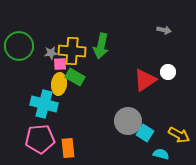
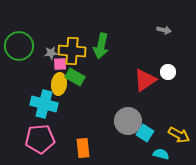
orange rectangle: moved 15 px right
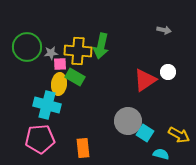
green circle: moved 8 px right, 1 px down
yellow cross: moved 6 px right
cyan cross: moved 3 px right, 1 px down
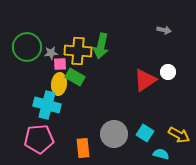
gray circle: moved 14 px left, 13 px down
pink pentagon: moved 1 px left
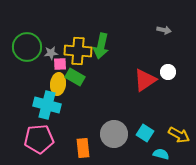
yellow ellipse: moved 1 px left
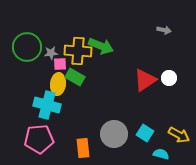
green arrow: rotated 80 degrees counterclockwise
white circle: moved 1 px right, 6 px down
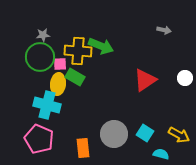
green circle: moved 13 px right, 10 px down
gray star: moved 8 px left, 18 px up
white circle: moved 16 px right
pink pentagon: rotated 28 degrees clockwise
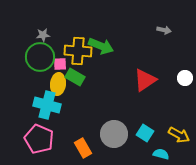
orange rectangle: rotated 24 degrees counterclockwise
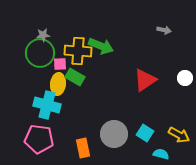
green circle: moved 4 px up
pink pentagon: rotated 16 degrees counterclockwise
orange rectangle: rotated 18 degrees clockwise
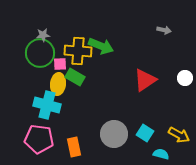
orange rectangle: moved 9 px left, 1 px up
